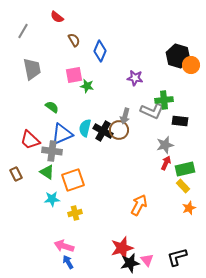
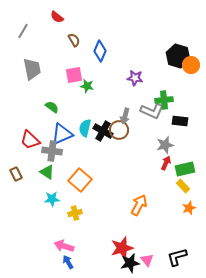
orange square: moved 7 px right; rotated 30 degrees counterclockwise
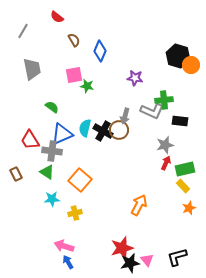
red trapezoid: rotated 15 degrees clockwise
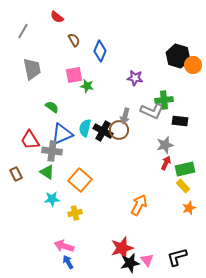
orange circle: moved 2 px right
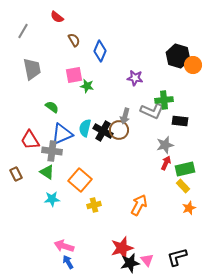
yellow cross: moved 19 px right, 8 px up
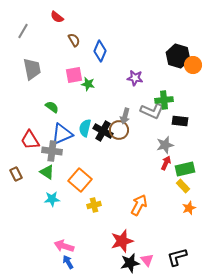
green star: moved 1 px right, 2 px up
red star: moved 7 px up
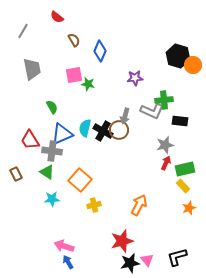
purple star: rotated 14 degrees counterclockwise
green semicircle: rotated 24 degrees clockwise
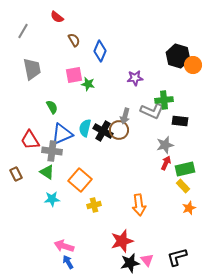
orange arrow: rotated 145 degrees clockwise
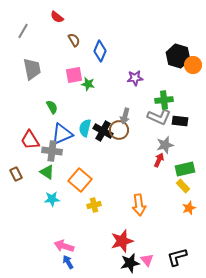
gray L-shape: moved 7 px right, 6 px down
red arrow: moved 7 px left, 3 px up
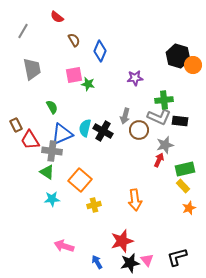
brown circle: moved 20 px right
brown rectangle: moved 49 px up
orange arrow: moved 4 px left, 5 px up
blue arrow: moved 29 px right
